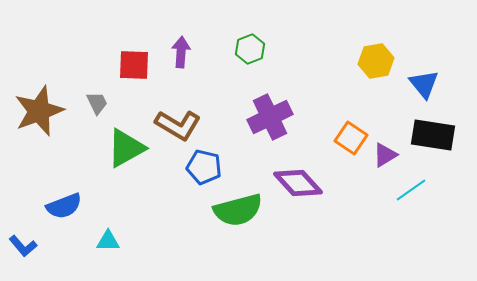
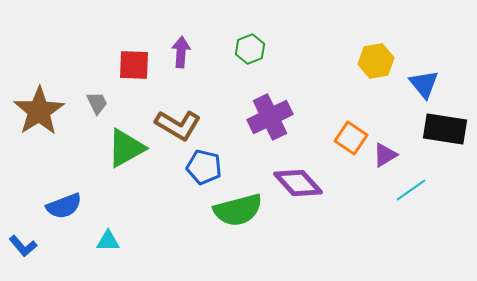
brown star: rotated 12 degrees counterclockwise
black rectangle: moved 12 px right, 6 px up
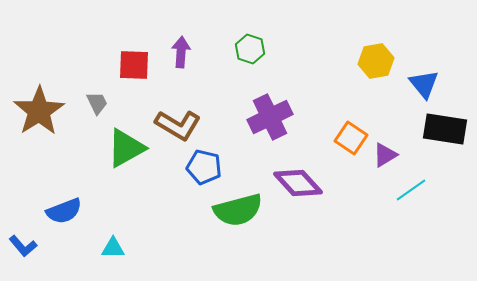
green hexagon: rotated 20 degrees counterclockwise
blue semicircle: moved 5 px down
cyan triangle: moved 5 px right, 7 px down
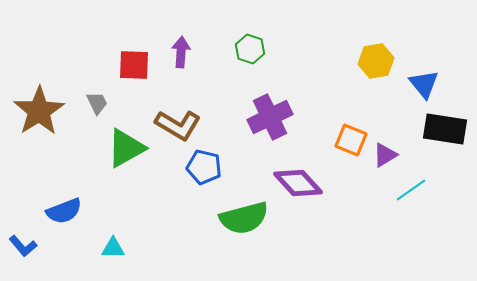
orange square: moved 2 px down; rotated 12 degrees counterclockwise
green semicircle: moved 6 px right, 8 px down
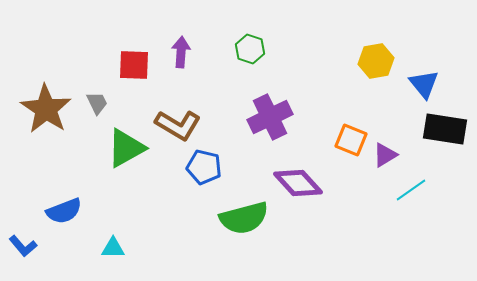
brown star: moved 7 px right, 2 px up; rotated 6 degrees counterclockwise
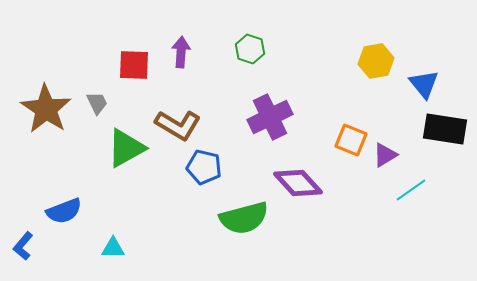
blue L-shape: rotated 80 degrees clockwise
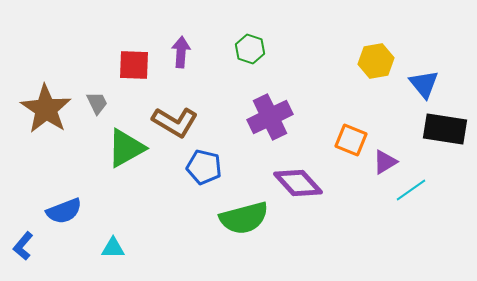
brown L-shape: moved 3 px left, 3 px up
purple triangle: moved 7 px down
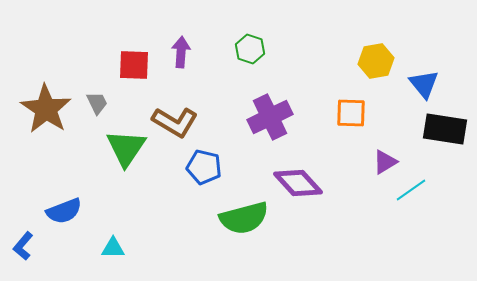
orange square: moved 27 px up; rotated 20 degrees counterclockwise
green triangle: rotated 27 degrees counterclockwise
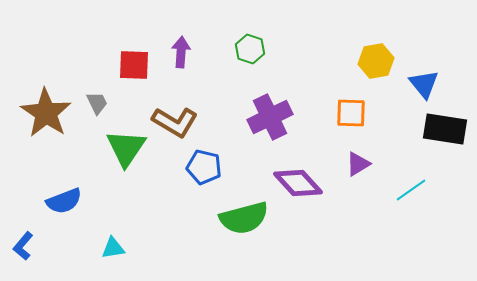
brown star: moved 4 px down
purple triangle: moved 27 px left, 2 px down
blue semicircle: moved 10 px up
cyan triangle: rotated 10 degrees counterclockwise
